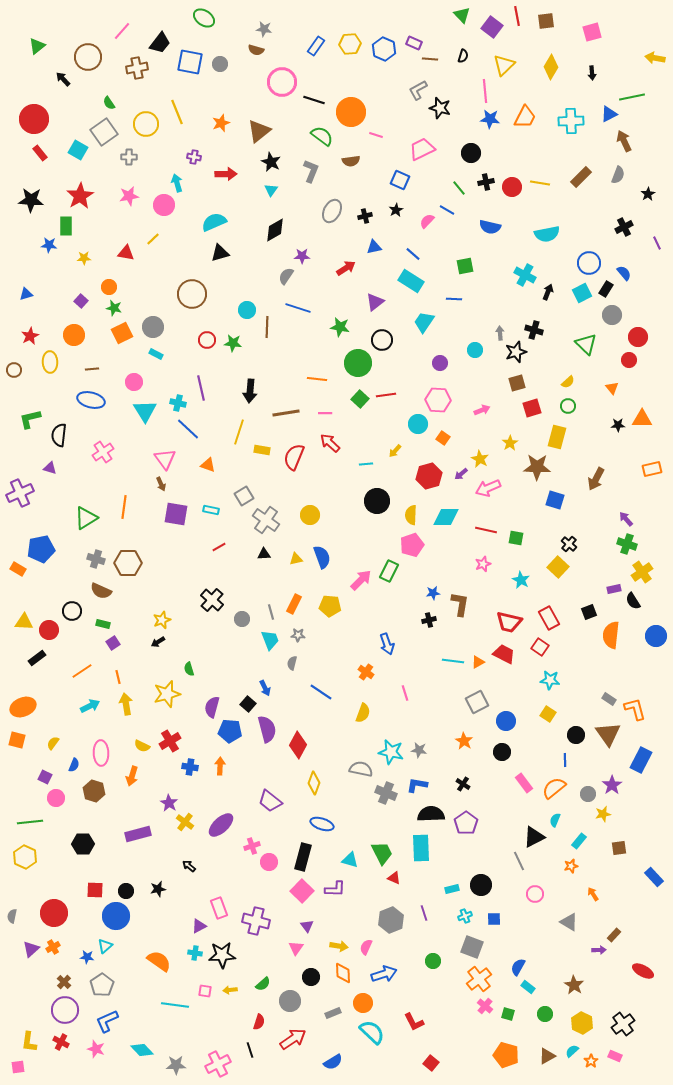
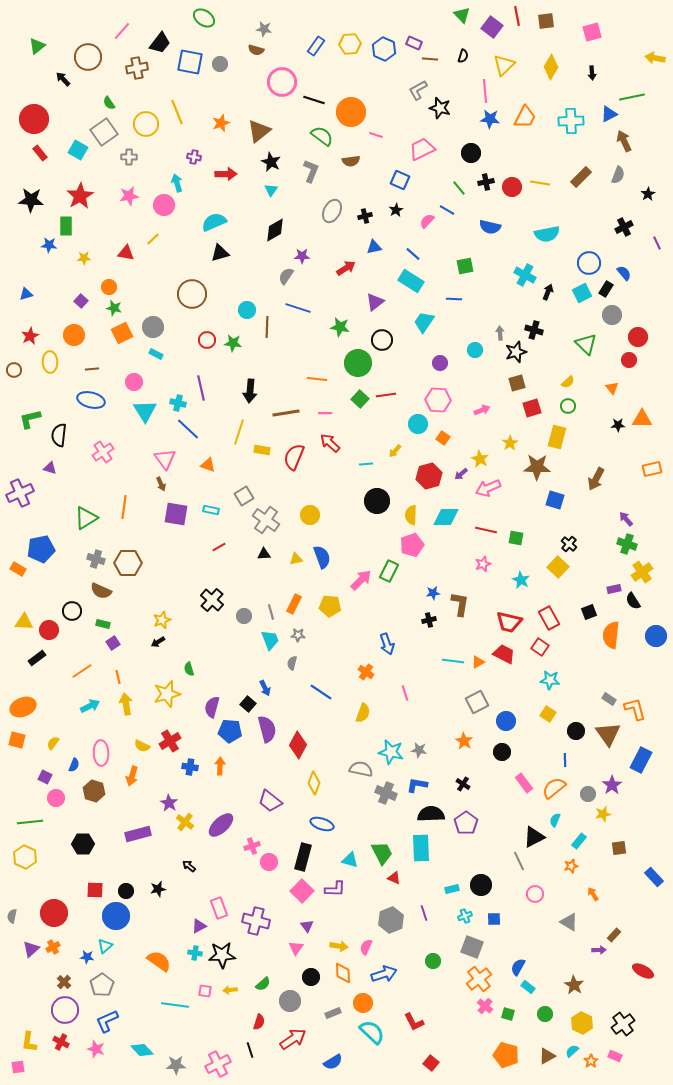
gray circle at (242, 619): moved 2 px right, 3 px up
black circle at (576, 735): moved 4 px up
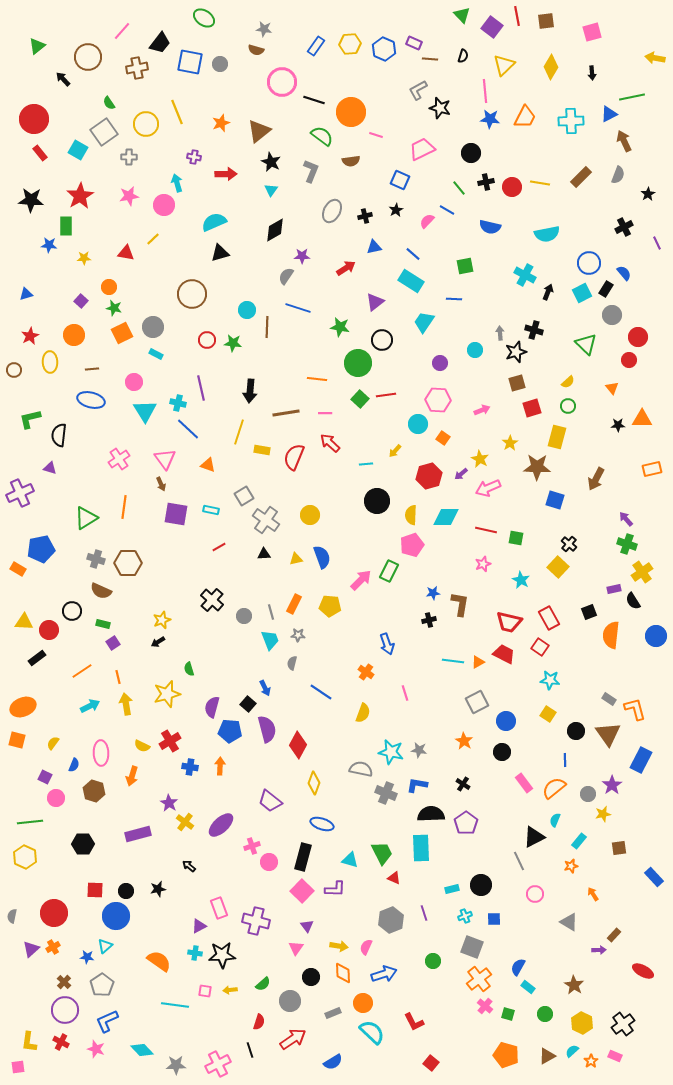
pink cross at (103, 452): moved 16 px right, 7 px down
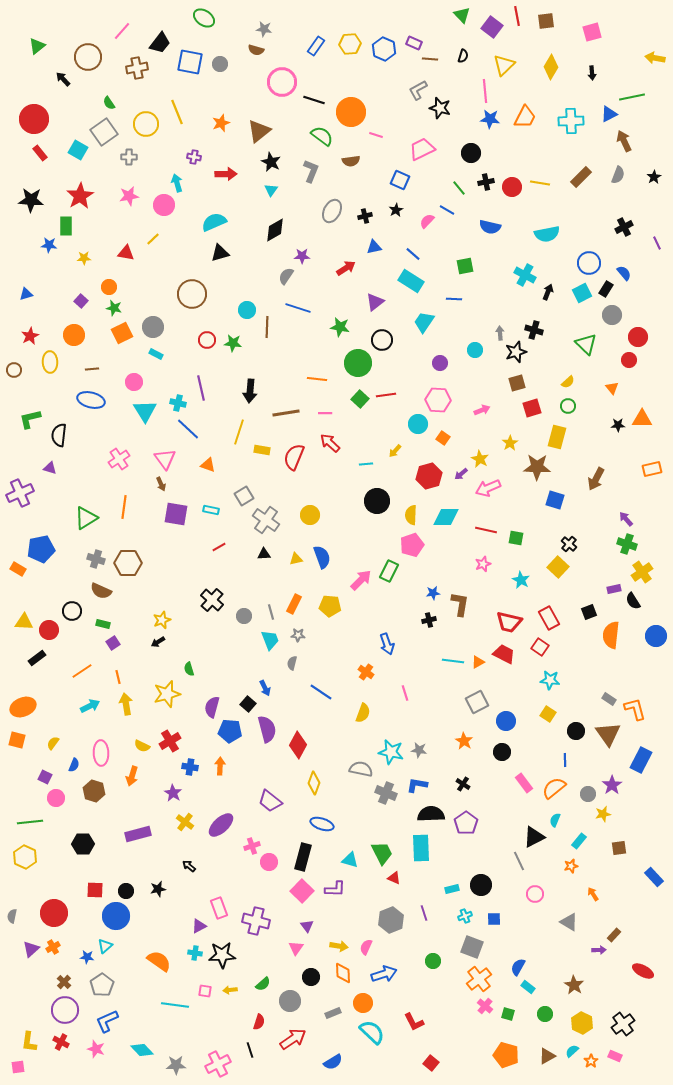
black star at (648, 194): moved 6 px right, 17 px up
purple star at (169, 803): moved 4 px right, 10 px up
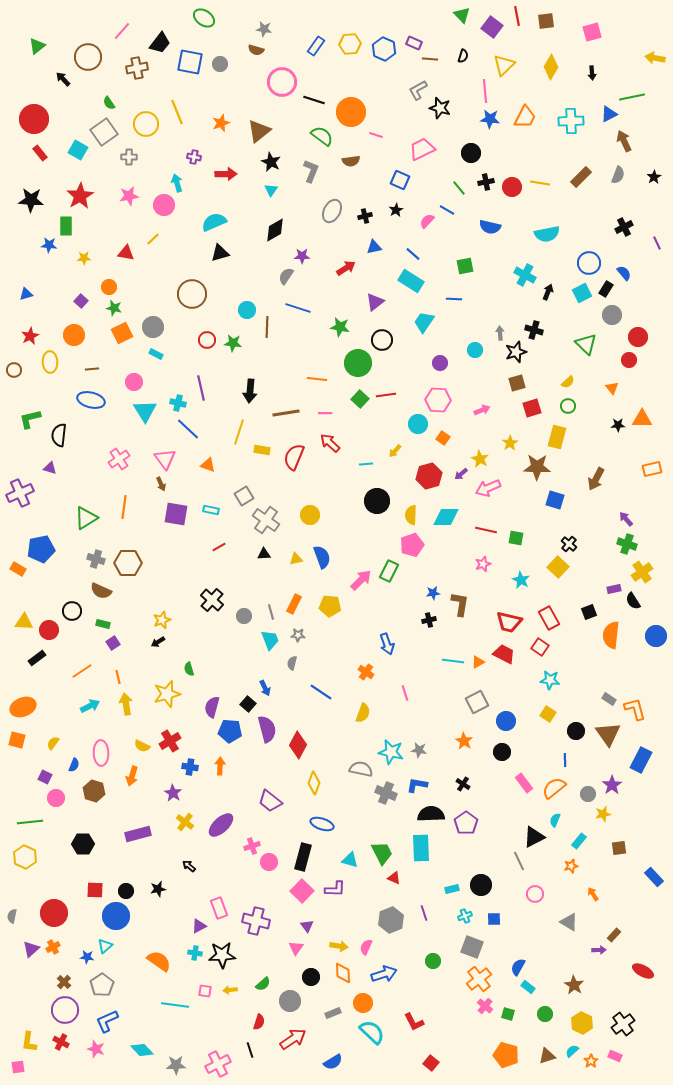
brown triangle at (547, 1056): rotated 12 degrees clockwise
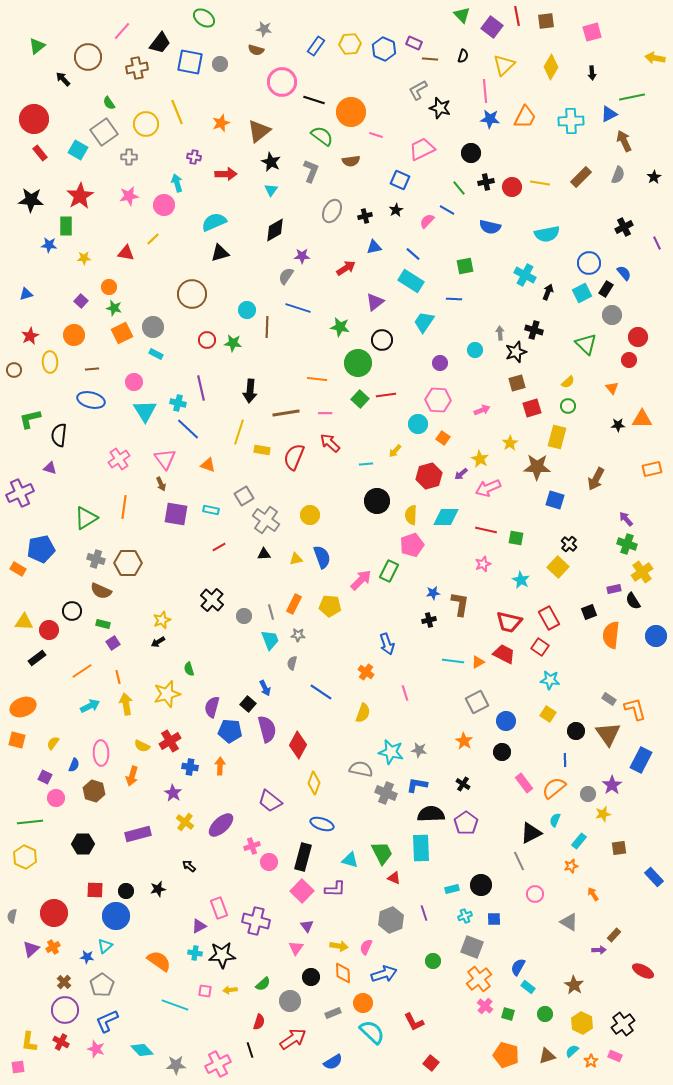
black triangle at (534, 837): moved 3 px left, 4 px up
cyan line at (175, 1005): rotated 12 degrees clockwise
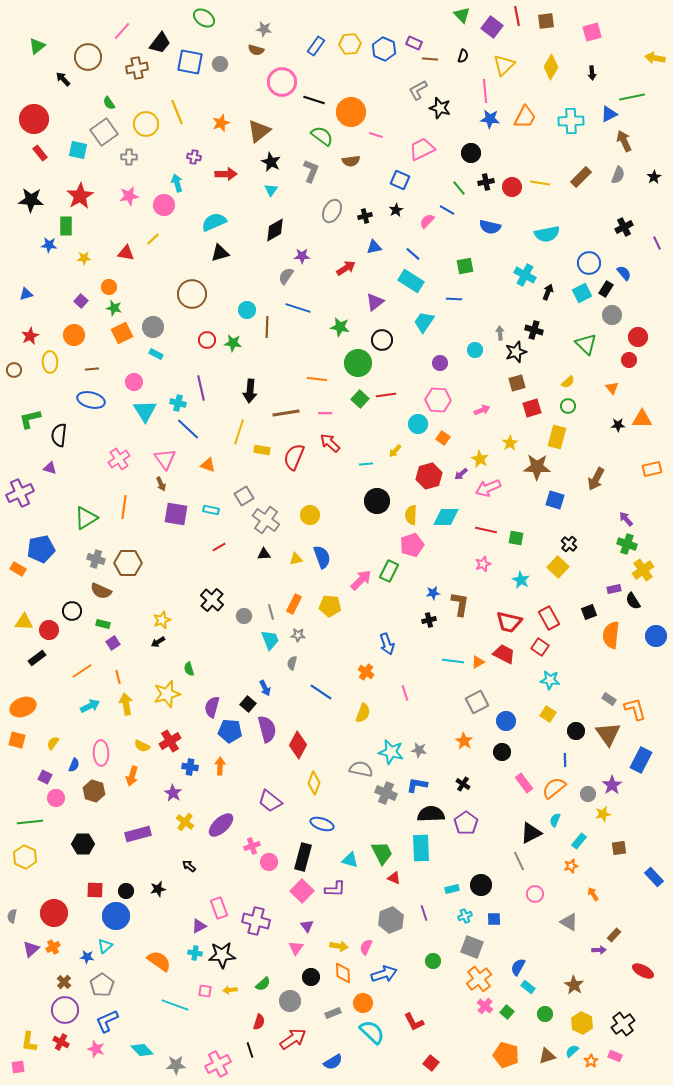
cyan square at (78, 150): rotated 18 degrees counterclockwise
yellow cross at (642, 572): moved 1 px right, 2 px up
green square at (508, 1014): moved 1 px left, 2 px up; rotated 24 degrees clockwise
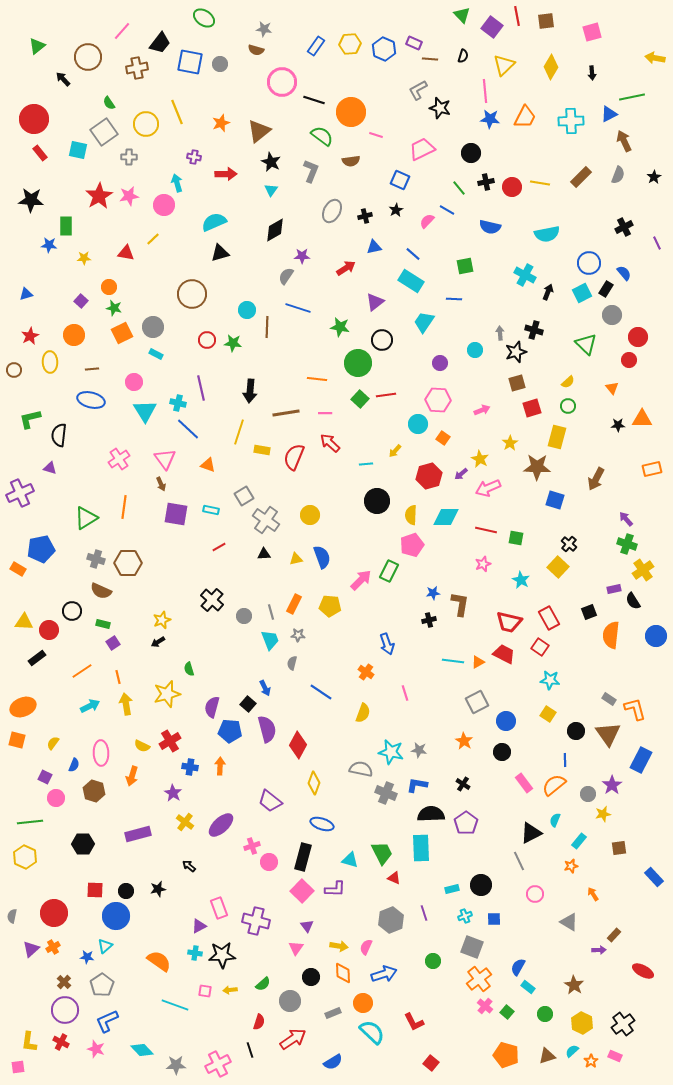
red star at (80, 196): moved 19 px right
orange semicircle at (554, 788): moved 3 px up
